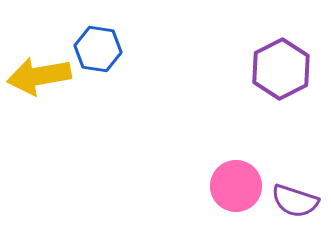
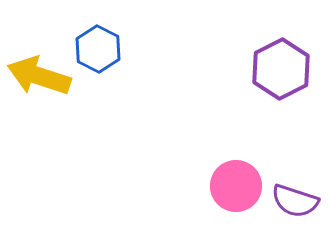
blue hexagon: rotated 18 degrees clockwise
yellow arrow: rotated 28 degrees clockwise
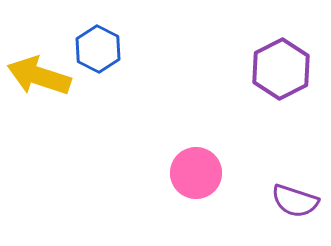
pink circle: moved 40 px left, 13 px up
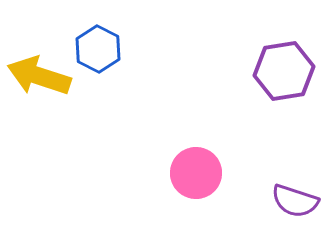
purple hexagon: moved 3 px right, 2 px down; rotated 18 degrees clockwise
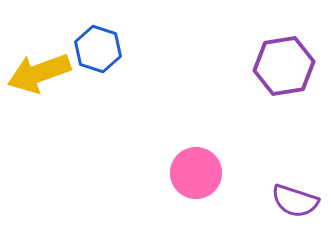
blue hexagon: rotated 9 degrees counterclockwise
purple hexagon: moved 5 px up
yellow arrow: moved 3 px up; rotated 38 degrees counterclockwise
